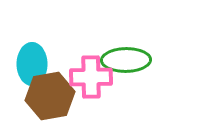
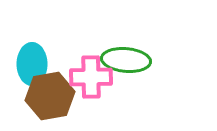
green ellipse: rotated 6 degrees clockwise
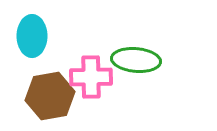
green ellipse: moved 10 px right
cyan ellipse: moved 28 px up
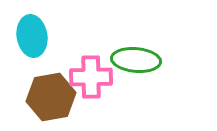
cyan ellipse: rotated 9 degrees counterclockwise
brown hexagon: moved 1 px right, 1 px down
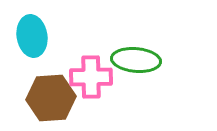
brown hexagon: moved 1 px down; rotated 6 degrees clockwise
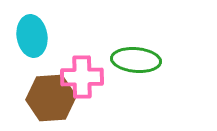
pink cross: moved 9 px left
